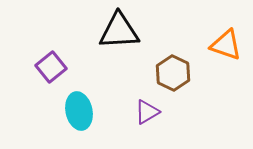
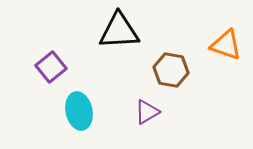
brown hexagon: moved 2 px left, 3 px up; rotated 16 degrees counterclockwise
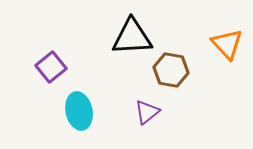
black triangle: moved 13 px right, 6 px down
orange triangle: moved 1 px right, 1 px up; rotated 28 degrees clockwise
purple triangle: rotated 8 degrees counterclockwise
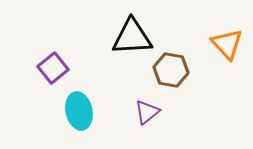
purple square: moved 2 px right, 1 px down
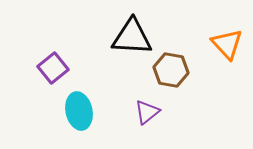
black triangle: rotated 6 degrees clockwise
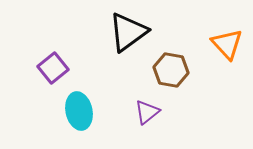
black triangle: moved 4 px left, 5 px up; rotated 39 degrees counterclockwise
